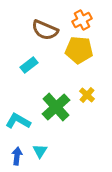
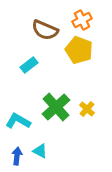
yellow pentagon: rotated 16 degrees clockwise
yellow cross: moved 14 px down
cyan triangle: rotated 35 degrees counterclockwise
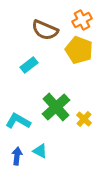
yellow cross: moved 3 px left, 10 px down
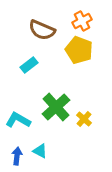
orange cross: moved 1 px down
brown semicircle: moved 3 px left
cyan L-shape: moved 1 px up
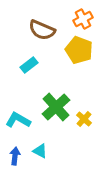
orange cross: moved 1 px right, 2 px up
blue arrow: moved 2 px left
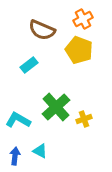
yellow cross: rotated 28 degrees clockwise
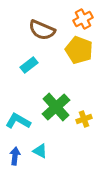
cyan L-shape: moved 1 px down
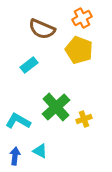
orange cross: moved 1 px left, 1 px up
brown semicircle: moved 1 px up
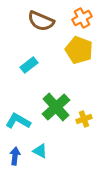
brown semicircle: moved 1 px left, 8 px up
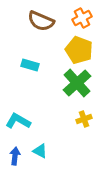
cyan rectangle: moved 1 px right; rotated 54 degrees clockwise
green cross: moved 21 px right, 24 px up
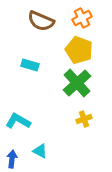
blue arrow: moved 3 px left, 3 px down
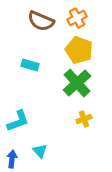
orange cross: moved 5 px left
cyan L-shape: rotated 130 degrees clockwise
cyan triangle: rotated 21 degrees clockwise
